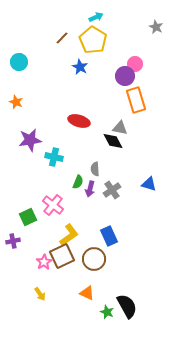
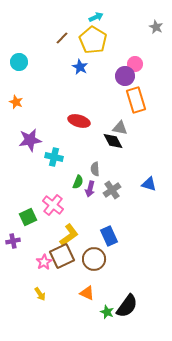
black semicircle: rotated 65 degrees clockwise
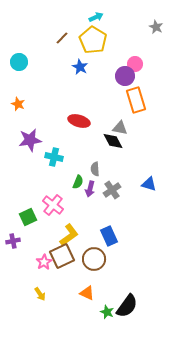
orange star: moved 2 px right, 2 px down
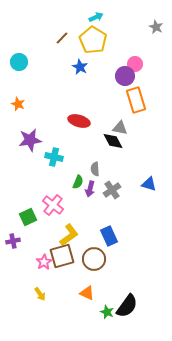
brown square: rotated 10 degrees clockwise
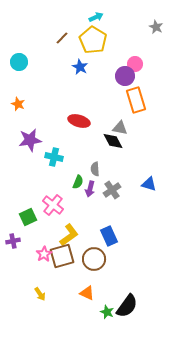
pink star: moved 8 px up
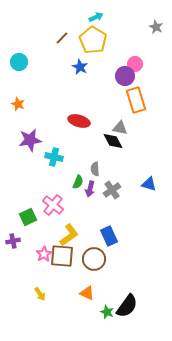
brown square: rotated 20 degrees clockwise
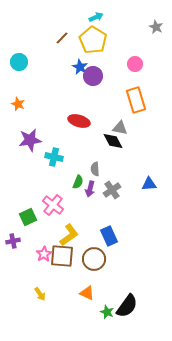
purple circle: moved 32 px left
blue triangle: rotated 21 degrees counterclockwise
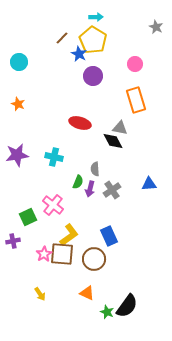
cyan arrow: rotated 24 degrees clockwise
blue star: moved 1 px left, 13 px up
red ellipse: moved 1 px right, 2 px down
purple star: moved 13 px left, 15 px down
brown square: moved 2 px up
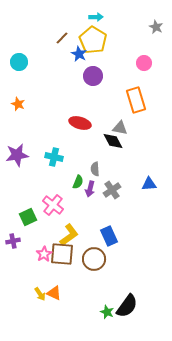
pink circle: moved 9 px right, 1 px up
orange triangle: moved 33 px left
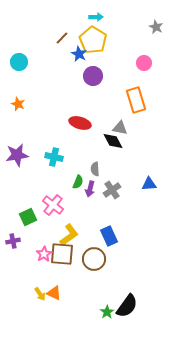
green star: rotated 16 degrees clockwise
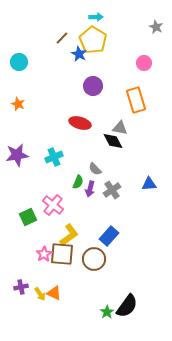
purple circle: moved 10 px down
cyan cross: rotated 36 degrees counterclockwise
gray semicircle: rotated 40 degrees counterclockwise
blue rectangle: rotated 66 degrees clockwise
purple cross: moved 8 px right, 46 px down
